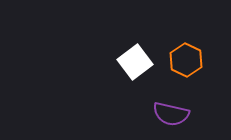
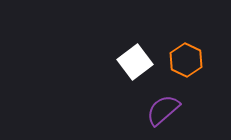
purple semicircle: moved 8 px left, 4 px up; rotated 126 degrees clockwise
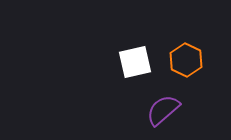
white square: rotated 24 degrees clockwise
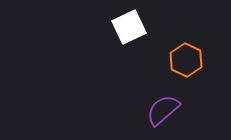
white square: moved 6 px left, 35 px up; rotated 12 degrees counterclockwise
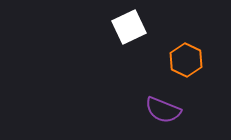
purple semicircle: rotated 117 degrees counterclockwise
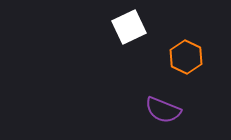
orange hexagon: moved 3 px up
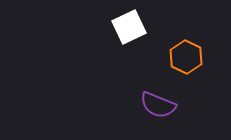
purple semicircle: moved 5 px left, 5 px up
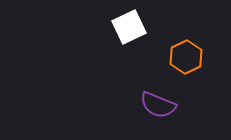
orange hexagon: rotated 8 degrees clockwise
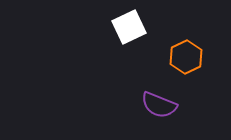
purple semicircle: moved 1 px right
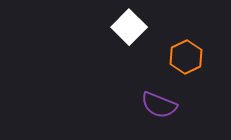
white square: rotated 20 degrees counterclockwise
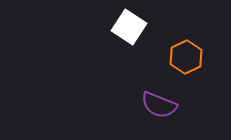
white square: rotated 12 degrees counterclockwise
